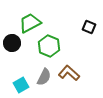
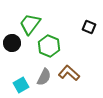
green trapezoid: moved 1 px down; rotated 25 degrees counterclockwise
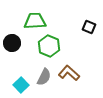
green trapezoid: moved 5 px right, 3 px up; rotated 50 degrees clockwise
cyan square: rotated 14 degrees counterclockwise
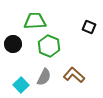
black circle: moved 1 px right, 1 px down
brown L-shape: moved 5 px right, 2 px down
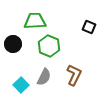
brown L-shape: rotated 75 degrees clockwise
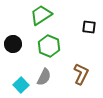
green trapezoid: moved 6 px right, 6 px up; rotated 30 degrees counterclockwise
black square: rotated 16 degrees counterclockwise
brown L-shape: moved 7 px right, 1 px up
